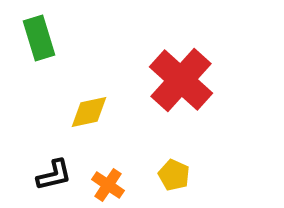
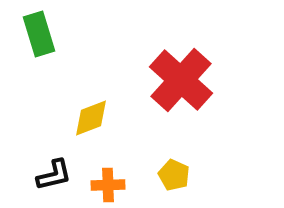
green rectangle: moved 4 px up
yellow diamond: moved 2 px right, 6 px down; rotated 9 degrees counterclockwise
orange cross: rotated 36 degrees counterclockwise
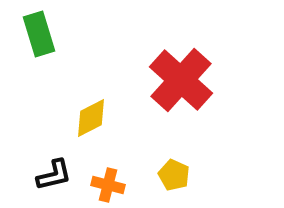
yellow diamond: rotated 6 degrees counterclockwise
orange cross: rotated 16 degrees clockwise
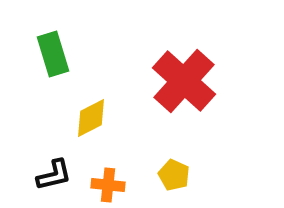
green rectangle: moved 14 px right, 20 px down
red cross: moved 3 px right, 1 px down
orange cross: rotated 8 degrees counterclockwise
